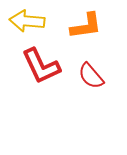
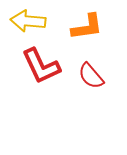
yellow arrow: moved 1 px right
orange L-shape: moved 1 px right, 1 px down
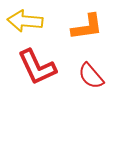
yellow arrow: moved 3 px left
red L-shape: moved 4 px left, 1 px down
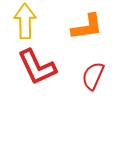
yellow arrow: rotated 84 degrees clockwise
red semicircle: moved 2 px right; rotated 64 degrees clockwise
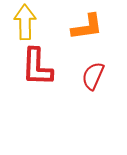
yellow arrow: moved 1 px down
red L-shape: rotated 27 degrees clockwise
